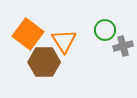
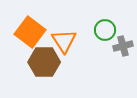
orange square: moved 2 px right, 2 px up
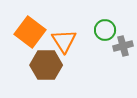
brown hexagon: moved 2 px right, 3 px down
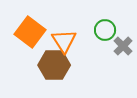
gray cross: rotated 30 degrees counterclockwise
brown hexagon: moved 8 px right
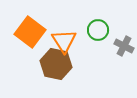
green circle: moved 7 px left
gray cross: moved 1 px right; rotated 18 degrees counterclockwise
brown hexagon: moved 2 px right, 1 px up; rotated 12 degrees clockwise
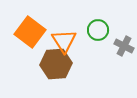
brown hexagon: rotated 16 degrees counterclockwise
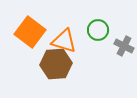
orange triangle: rotated 40 degrees counterclockwise
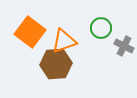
green circle: moved 3 px right, 2 px up
orange triangle: rotated 36 degrees counterclockwise
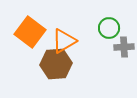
green circle: moved 8 px right
orange triangle: rotated 12 degrees counterclockwise
gray cross: moved 1 px down; rotated 30 degrees counterclockwise
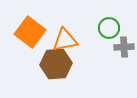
orange triangle: moved 1 px right, 1 px up; rotated 20 degrees clockwise
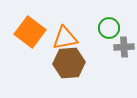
orange triangle: moved 2 px up
brown hexagon: moved 13 px right, 1 px up
